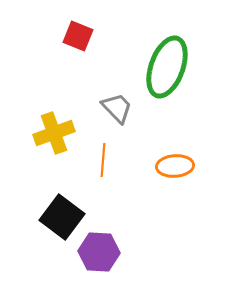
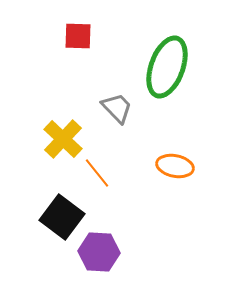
red square: rotated 20 degrees counterclockwise
yellow cross: moved 9 px right, 6 px down; rotated 27 degrees counterclockwise
orange line: moved 6 px left, 13 px down; rotated 44 degrees counterclockwise
orange ellipse: rotated 15 degrees clockwise
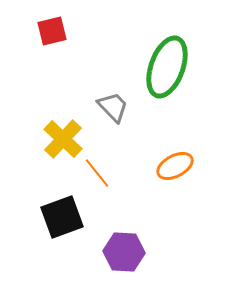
red square: moved 26 px left, 5 px up; rotated 16 degrees counterclockwise
gray trapezoid: moved 4 px left, 1 px up
orange ellipse: rotated 39 degrees counterclockwise
black square: rotated 33 degrees clockwise
purple hexagon: moved 25 px right
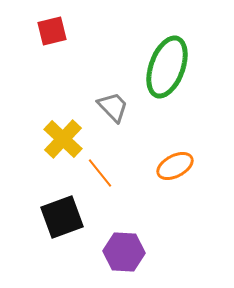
orange line: moved 3 px right
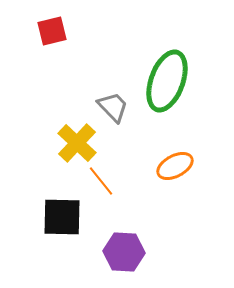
green ellipse: moved 14 px down
yellow cross: moved 14 px right, 4 px down
orange line: moved 1 px right, 8 px down
black square: rotated 21 degrees clockwise
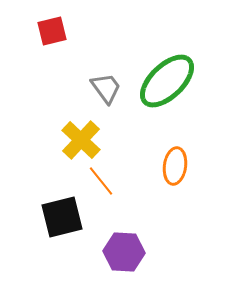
green ellipse: rotated 26 degrees clockwise
gray trapezoid: moved 7 px left, 19 px up; rotated 8 degrees clockwise
yellow cross: moved 4 px right, 3 px up
orange ellipse: rotated 54 degrees counterclockwise
black square: rotated 15 degrees counterclockwise
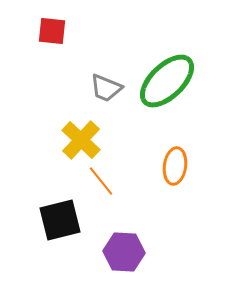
red square: rotated 20 degrees clockwise
gray trapezoid: rotated 148 degrees clockwise
black square: moved 2 px left, 3 px down
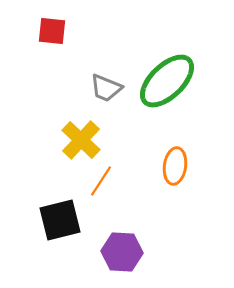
orange line: rotated 72 degrees clockwise
purple hexagon: moved 2 px left
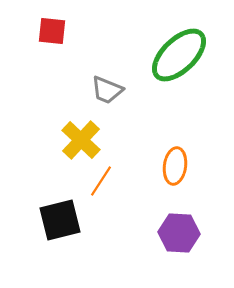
green ellipse: moved 12 px right, 26 px up
gray trapezoid: moved 1 px right, 2 px down
purple hexagon: moved 57 px right, 19 px up
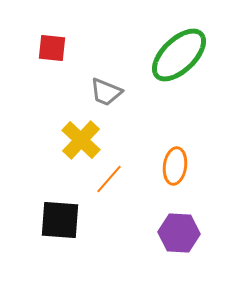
red square: moved 17 px down
gray trapezoid: moved 1 px left, 2 px down
orange line: moved 8 px right, 2 px up; rotated 8 degrees clockwise
black square: rotated 18 degrees clockwise
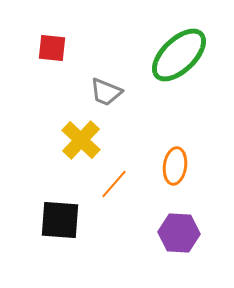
orange line: moved 5 px right, 5 px down
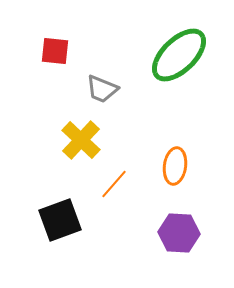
red square: moved 3 px right, 3 px down
gray trapezoid: moved 4 px left, 3 px up
black square: rotated 24 degrees counterclockwise
